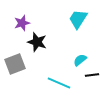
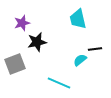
cyan trapezoid: rotated 45 degrees counterclockwise
black star: rotated 30 degrees counterclockwise
black line: moved 3 px right, 26 px up
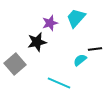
cyan trapezoid: moved 2 px left, 1 px up; rotated 55 degrees clockwise
purple star: moved 28 px right
gray square: rotated 20 degrees counterclockwise
